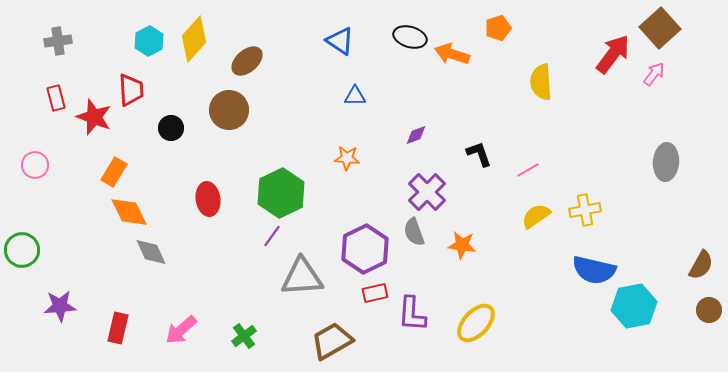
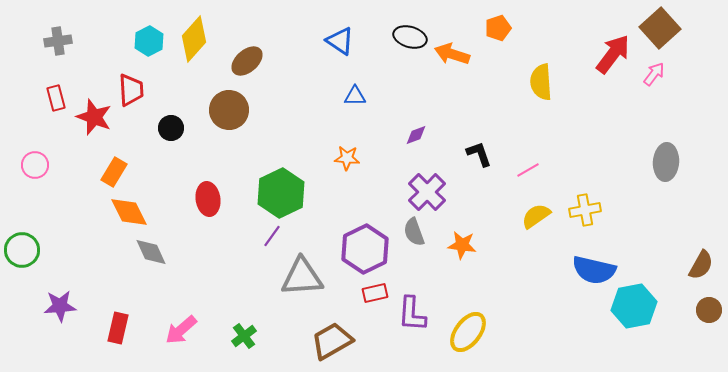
yellow ellipse at (476, 323): moved 8 px left, 9 px down; rotated 6 degrees counterclockwise
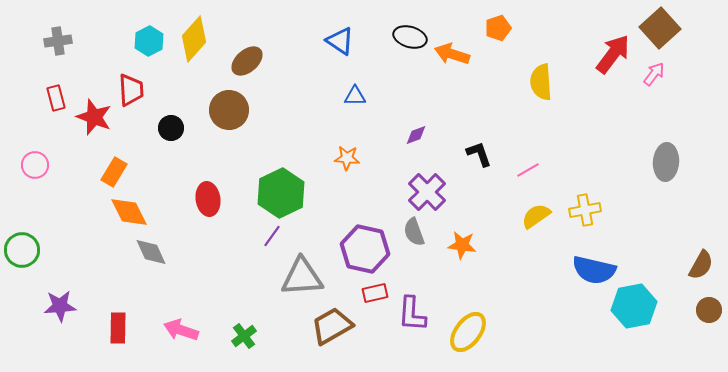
purple hexagon at (365, 249): rotated 21 degrees counterclockwise
red rectangle at (118, 328): rotated 12 degrees counterclockwise
pink arrow at (181, 330): rotated 60 degrees clockwise
brown trapezoid at (332, 341): moved 15 px up
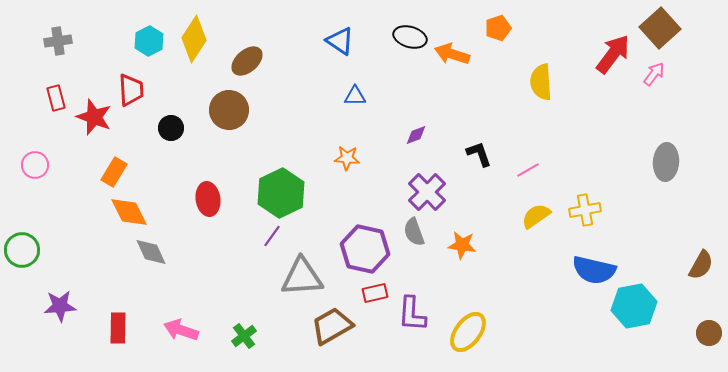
yellow diamond at (194, 39): rotated 9 degrees counterclockwise
brown circle at (709, 310): moved 23 px down
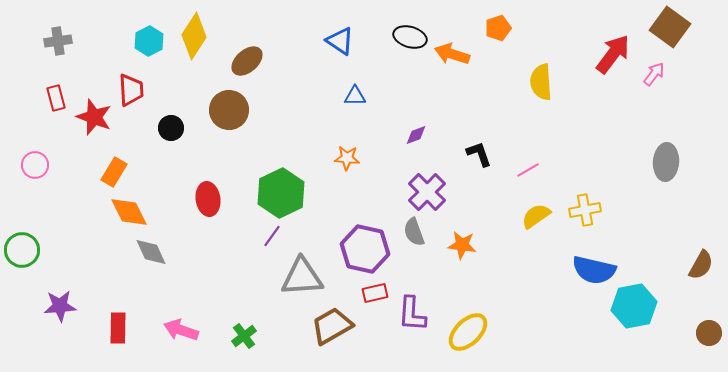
brown square at (660, 28): moved 10 px right, 1 px up; rotated 12 degrees counterclockwise
yellow diamond at (194, 39): moved 3 px up
yellow ellipse at (468, 332): rotated 9 degrees clockwise
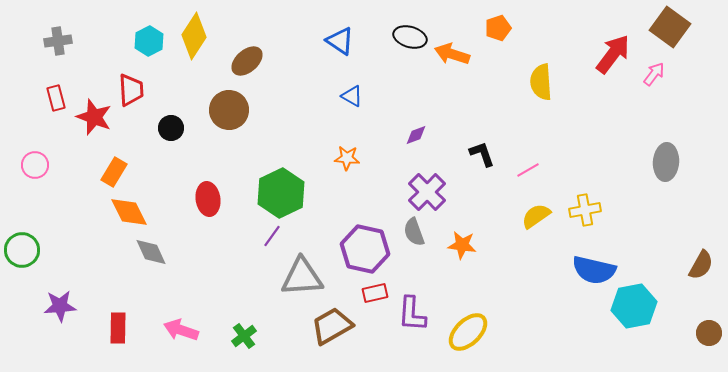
blue triangle at (355, 96): moved 3 px left; rotated 30 degrees clockwise
black L-shape at (479, 154): moved 3 px right
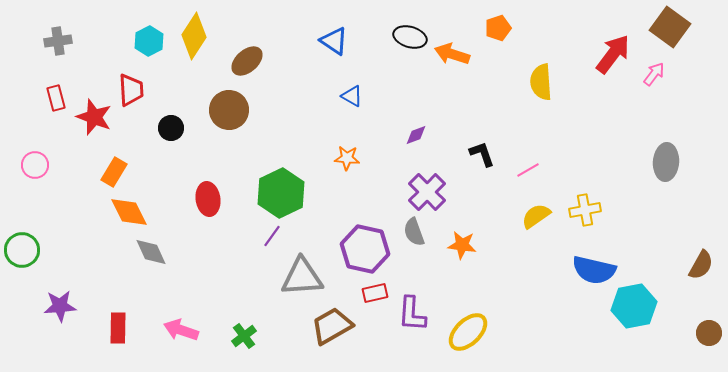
blue triangle at (340, 41): moved 6 px left
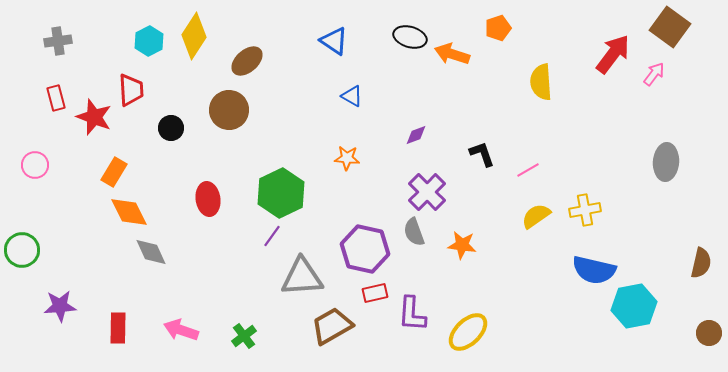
brown semicircle at (701, 265): moved 2 px up; rotated 16 degrees counterclockwise
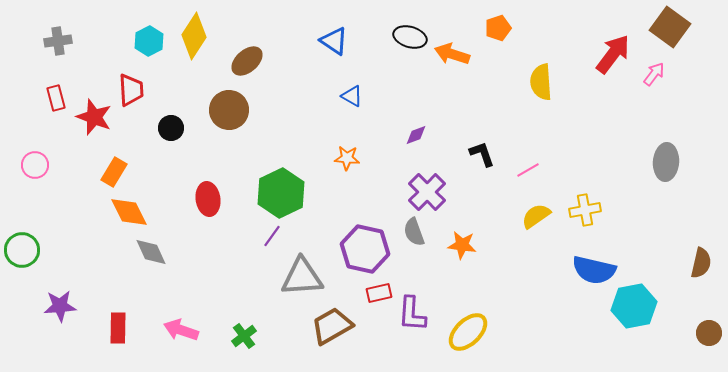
red rectangle at (375, 293): moved 4 px right
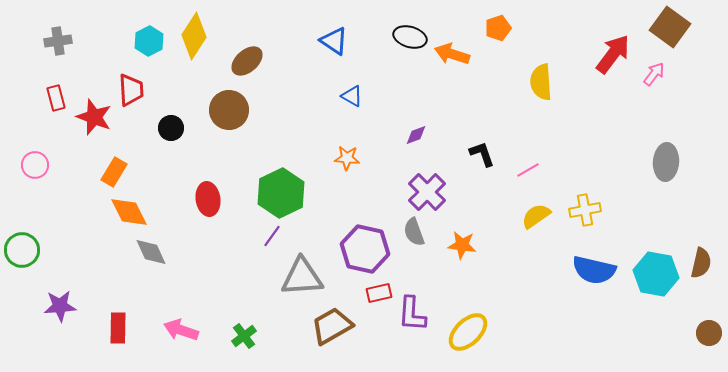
cyan hexagon at (634, 306): moved 22 px right, 32 px up; rotated 21 degrees clockwise
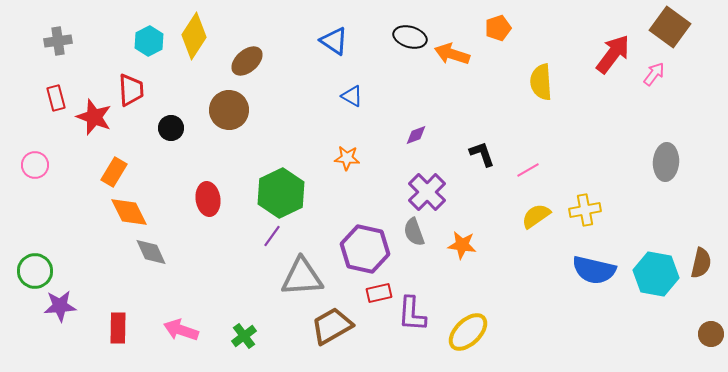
green circle at (22, 250): moved 13 px right, 21 px down
brown circle at (709, 333): moved 2 px right, 1 px down
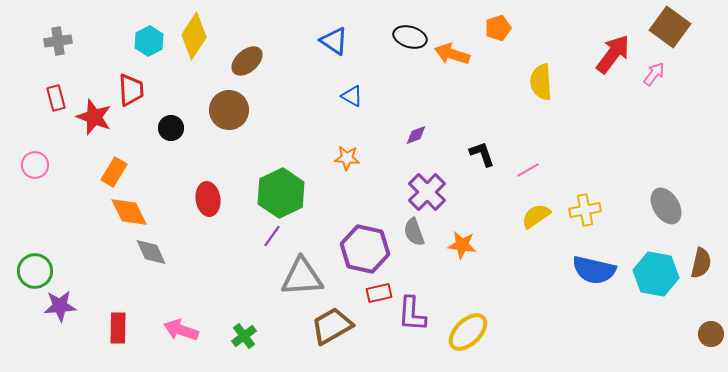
gray ellipse at (666, 162): moved 44 px down; rotated 36 degrees counterclockwise
